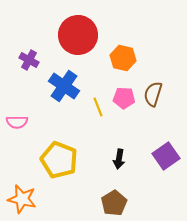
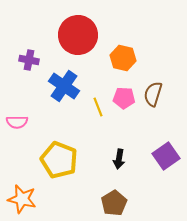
purple cross: rotated 18 degrees counterclockwise
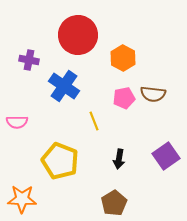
orange hexagon: rotated 15 degrees clockwise
brown semicircle: rotated 100 degrees counterclockwise
pink pentagon: rotated 15 degrees counterclockwise
yellow line: moved 4 px left, 14 px down
yellow pentagon: moved 1 px right, 1 px down
orange star: rotated 12 degrees counterclockwise
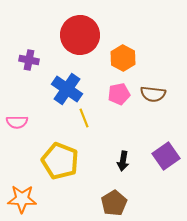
red circle: moved 2 px right
blue cross: moved 3 px right, 3 px down
pink pentagon: moved 5 px left, 4 px up
yellow line: moved 10 px left, 3 px up
black arrow: moved 4 px right, 2 px down
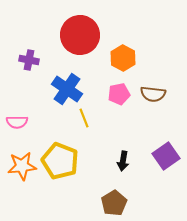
orange star: moved 33 px up; rotated 8 degrees counterclockwise
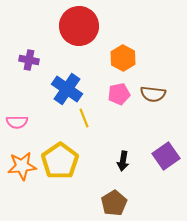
red circle: moved 1 px left, 9 px up
yellow pentagon: rotated 15 degrees clockwise
